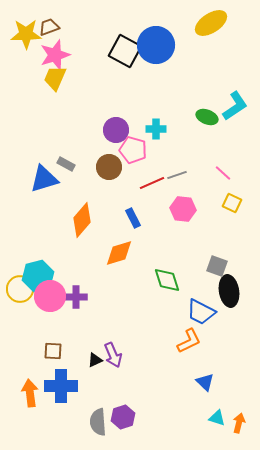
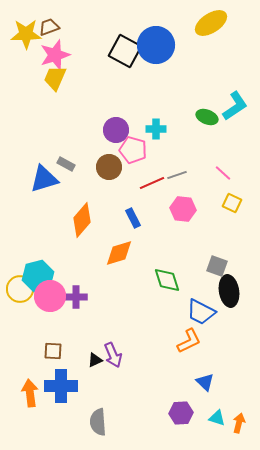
purple hexagon at (123, 417): moved 58 px right, 4 px up; rotated 15 degrees clockwise
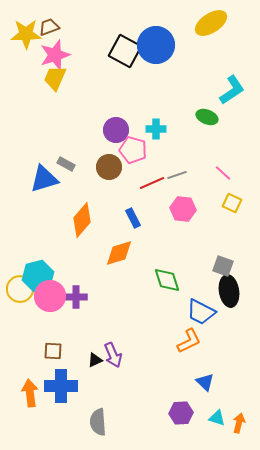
cyan L-shape at (235, 106): moved 3 px left, 16 px up
gray square at (217, 266): moved 6 px right
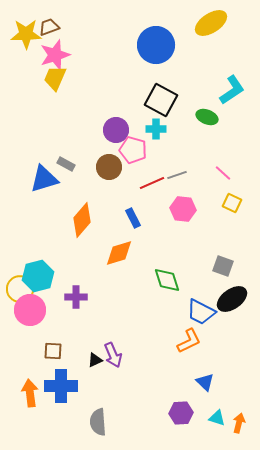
black square at (125, 51): moved 36 px right, 49 px down
black ellipse at (229, 291): moved 3 px right, 8 px down; rotated 64 degrees clockwise
pink circle at (50, 296): moved 20 px left, 14 px down
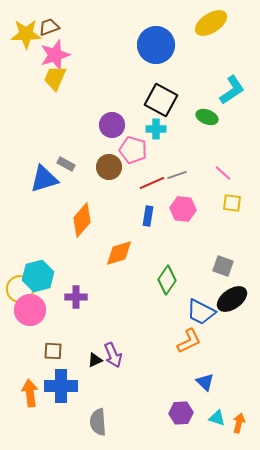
purple circle at (116, 130): moved 4 px left, 5 px up
yellow square at (232, 203): rotated 18 degrees counterclockwise
blue rectangle at (133, 218): moved 15 px right, 2 px up; rotated 36 degrees clockwise
green diamond at (167, 280): rotated 52 degrees clockwise
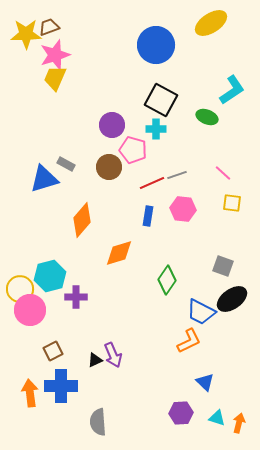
cyan hexagon at (38, 276): moved 12 px right
brown square at (53, 351): rotated 30 degrees counterclockwise
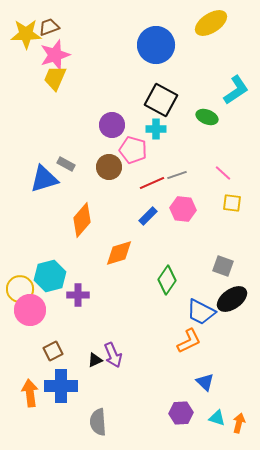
cyan L-shape at (232, 90): moved 4 px right
blue rectangle at (148, 216): rotated 36 degrees clockwise
purple cross at (76, 297): moved 2 px right, 2 px up
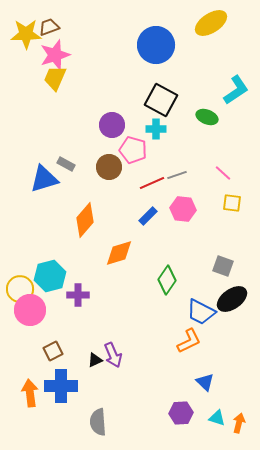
orange diamond at (82, 220): moved 3 px right
